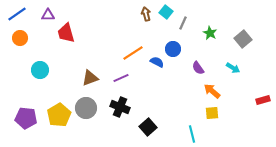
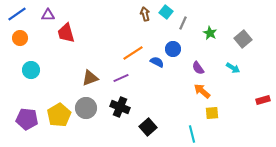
brown arrow: moved 1 px left
cyan circle: moved 9 px left
orange arrow: moved 10 px left
purple pentagon: moved 1 px right, 1 px down
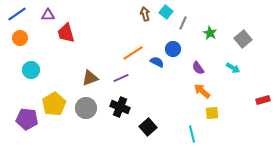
yellow pentagon: moved 5 px left, 11 px up
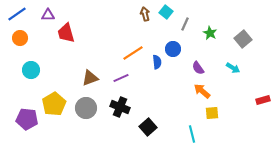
gray line: moved 2 px right, 1 px down
blue semicircle: rotated 56 degrees clockwise
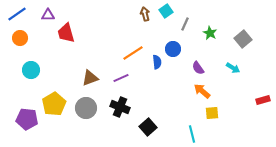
cyan square: moved 1 px up; rotated 16 degrees clockwise
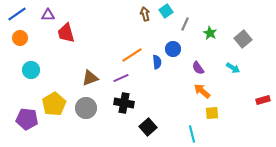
orange line: moved 1 px left, 2 px down
black cross: moved 4 px right, 4 px up; rotated 12 degrees counterclockwise
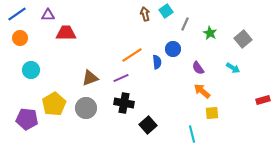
red trapezoid: rotated 105 degrees clockwise
black square: moved 2 px up
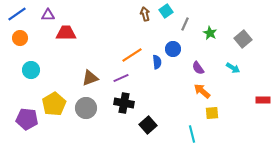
red rectangle: rotated 16 degrees clockwise
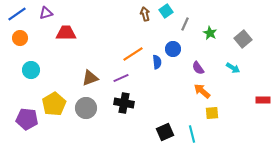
purple triangle: moved 2 px left, 2 px up; rotated 16 degrees counterclockwise
orange line: moved 1 px right, 1 px up
black square: moved 17 px right, 7 px down; rotated 18 degrees clockwise
